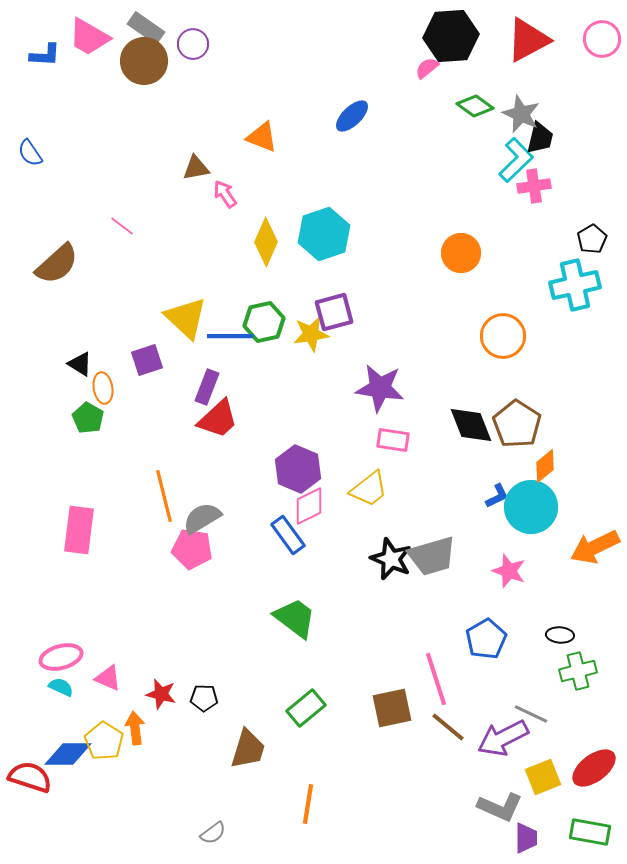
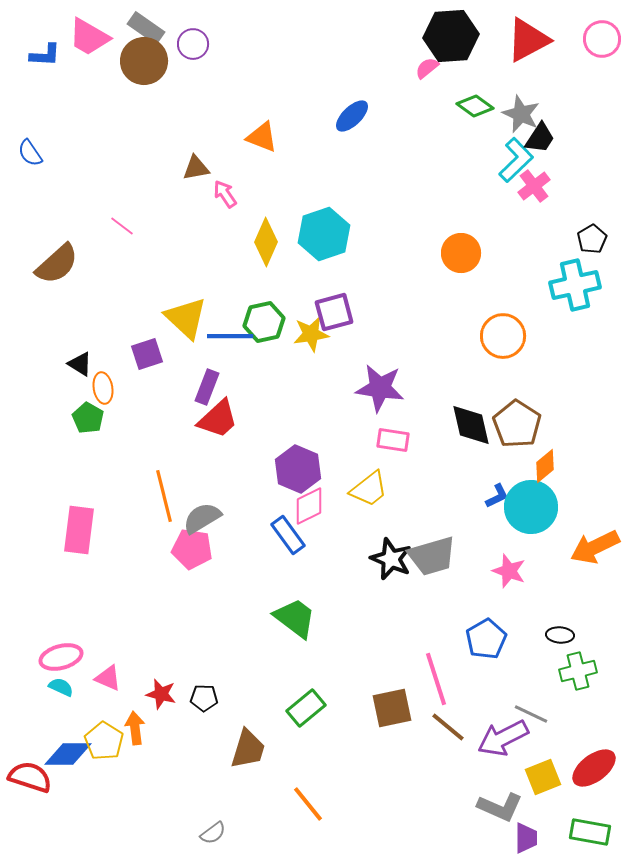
black trapezoid at (540, 138): rotated 20 degrees clockwise
pink cross at (534, 186): rotated 28 degrees counterclockwise
purple square at (147, 360): moved 6 px up
black diamond at (471, 425): rotated 9 degrees clockwise
orange line at (308, 804): rotated 48 degrees counterclockwise
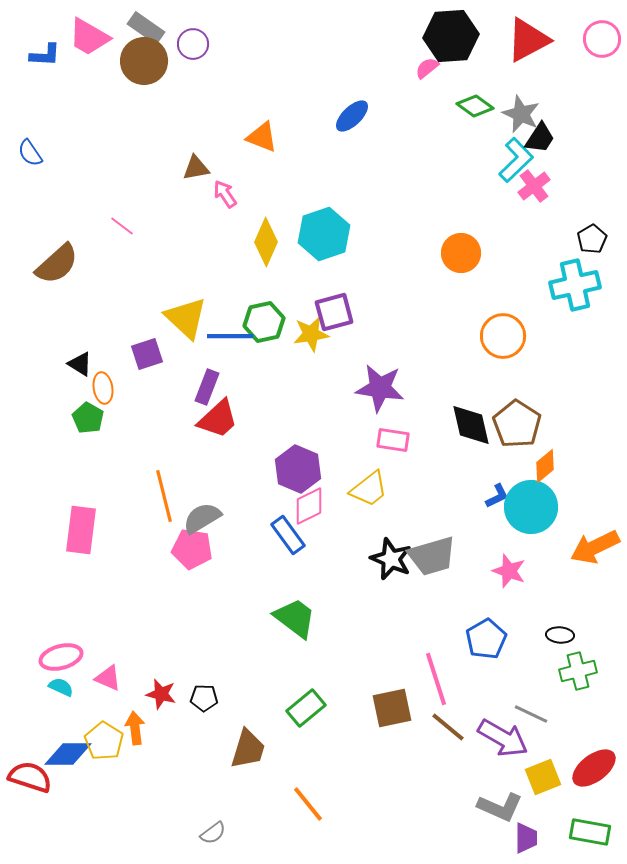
pink rectangle at (79, 530): moved 2 px right
purple arrow at (503, 738): rotated 123 degrees counterclockwise
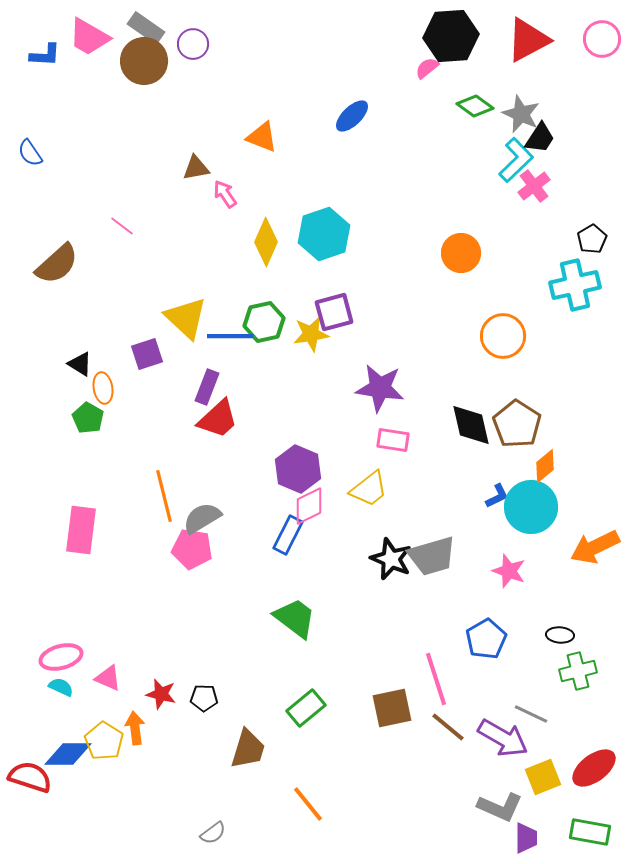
blue rectangle at (288, 535): rotated 63 degrees clockwise
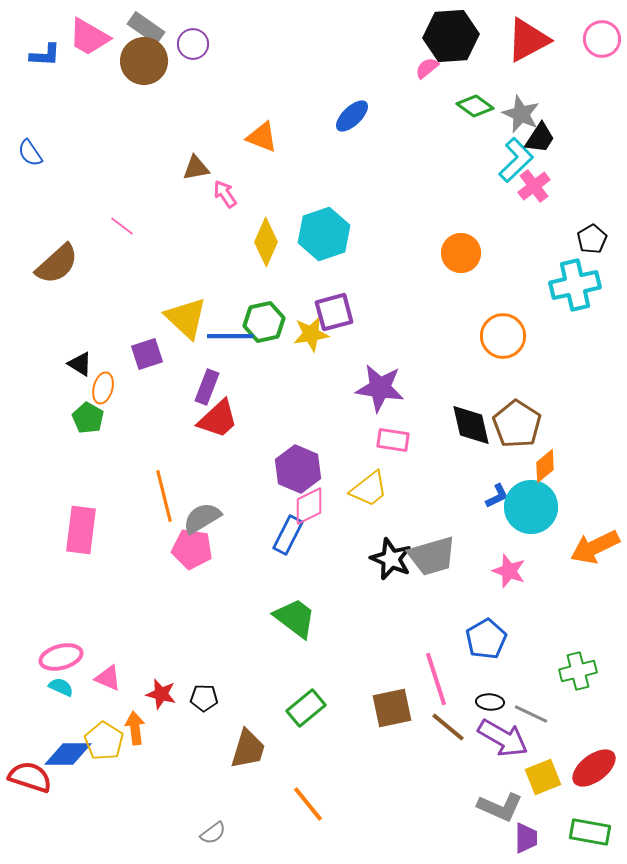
orange ellipse at (103, 388): rotated 24 degrees clockwise
black ellipse at (560, 635): moved 70 px left, 67 px down
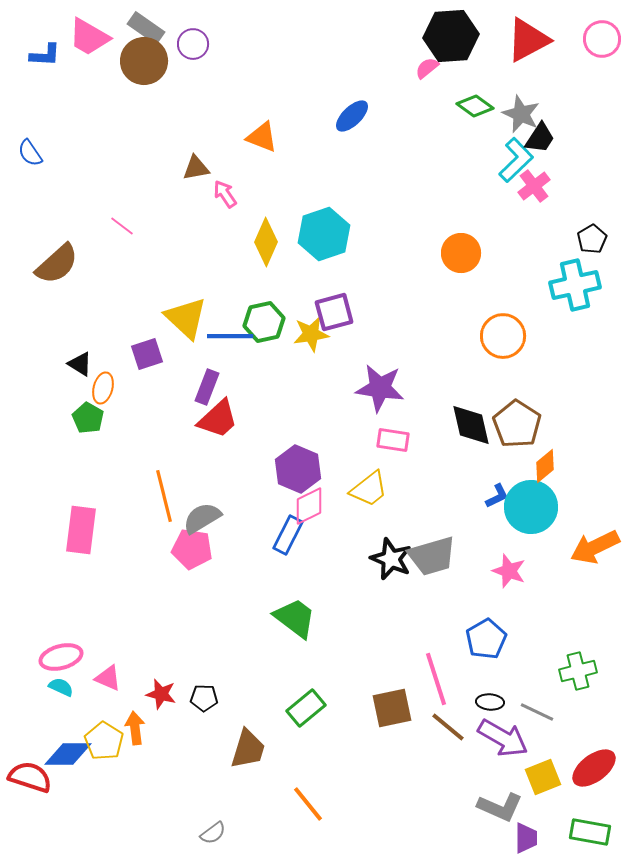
gray line at (531, 714): moved 6 px right, 2 px up
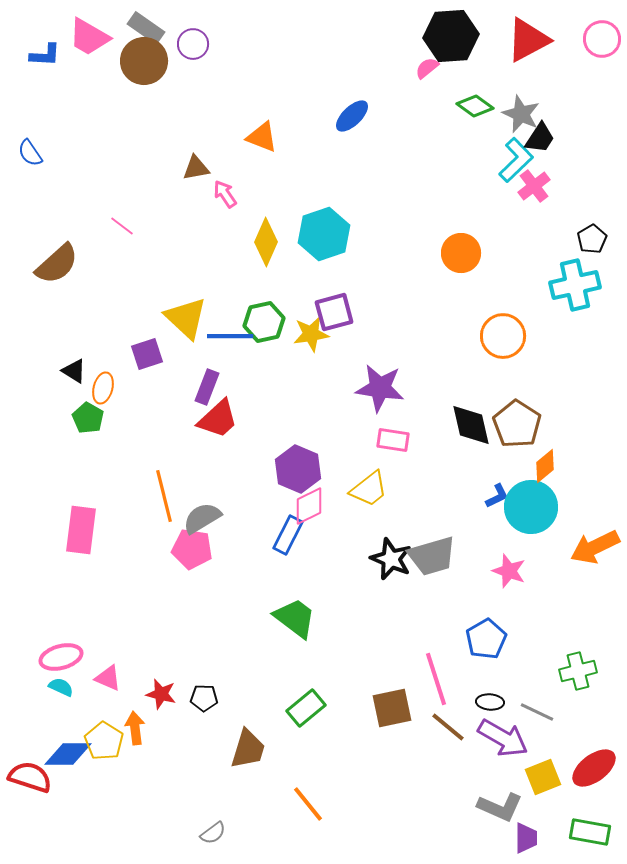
black triangle at (80, 364): moved 6 px left, 7 px down
